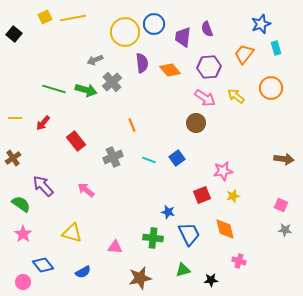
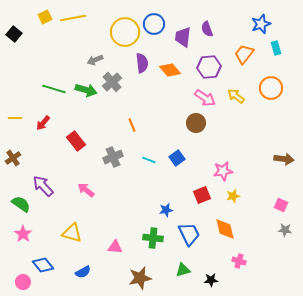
blue star at (168, 212): moved 2 px left, 2 px up; rotated 24 degrees counterclockwise
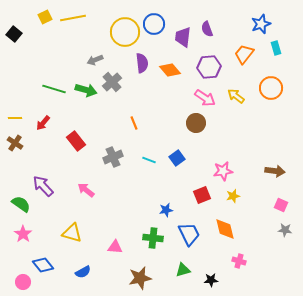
orange line at (132, 125): moved 2 px right, 2 px up
brown cross at (13, 158): moved 2 px right, 15 px up; rotated 21 degrees counterclockwise
brown arrow at (284, 159): moved 9 px left, 12 px down
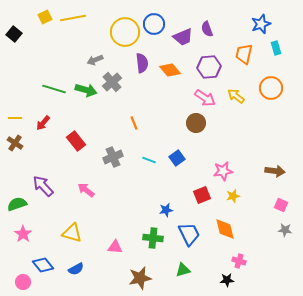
purple trapezoid at (183, 37): rotated 120 degrees counterclockwise
orange trapezoid at (244, 54): rotated 25 degrees counterclockwise
green semicircle at (21, 204): moved 4 px left; rotated 54 degrees counterclockwise
blue semicircle at (83, 272): moved 7 px left, 3 px up
black star at (211, 280): moved 16 px right
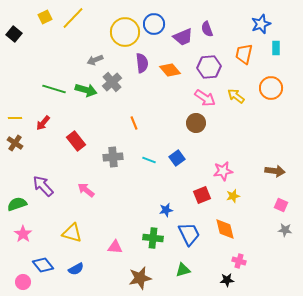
yellow line at (73, 18): rotated 35 degrees counterclockwise
cyan rectangle at (276, 48): rotated 16 degrees clockwise
gray cross at (113, 157): rotated 18 degrees clockwise
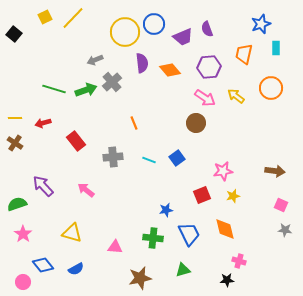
green arrow at (86, 90): rotated 35 degrees counterclockwise
red arrow at (43, 123): rotated 35 degrees clockwise
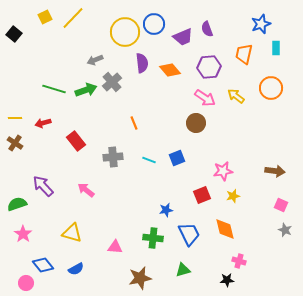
blue square at (177, 158): rotated 14 degrees clockwise
gray star at (285, 230): rotated 16 degrees clockwise
pink circle at (23, 282): moved 3 px right, 1 px down
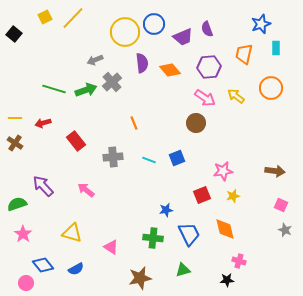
pink triangle at (115, 247): moved 4 px left; rotated 28 degrees clockwise
